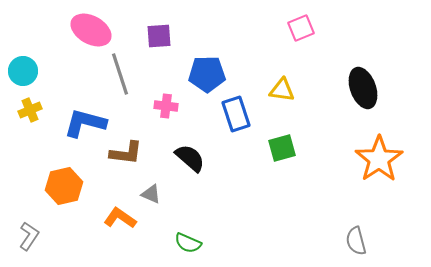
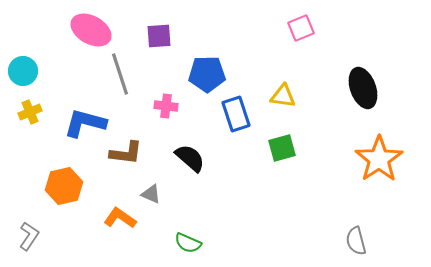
yellow triangle: moved 1 px right, 6 px down
yellow cross: moved 2 px down
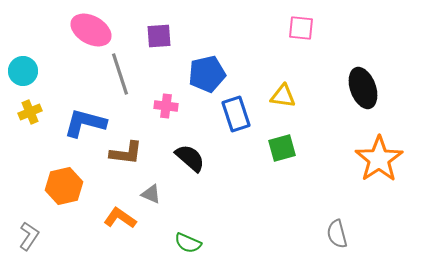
pink square: rotated 28 degrees clockwise
blue pentagon: rotated 12 degrees counterclockwise
gray semicircle: moved 19 px left, 7 px up
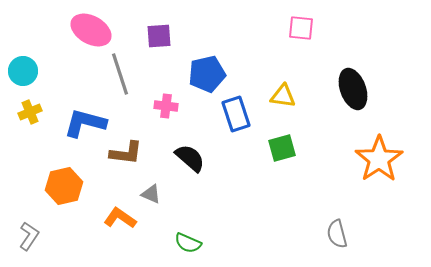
black ellipse: moved 10 px left, 1 px down
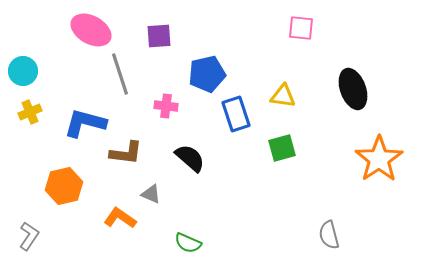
gray semicircle: moved 8 px left, 1 px down
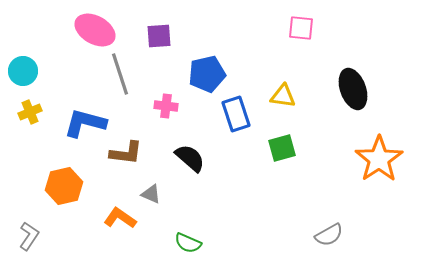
pink ellipse: moved 4 px right
gray semicircle: rotated 104 degrees counterclockwise
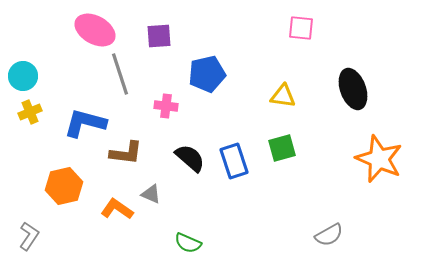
cyan circle: moved 5 px down
blue rectangle: moved 2 px left, 47 px down
orange star: rotated 15 degrees counterclockwise
orange L-shape: moved 3 px left, 9 px up
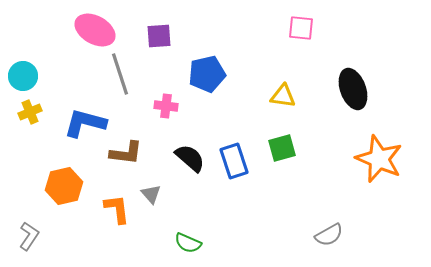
gray triangle: rotated 25 degrees clockwise
orange L-shape: rotated 48 degrees clockwise
